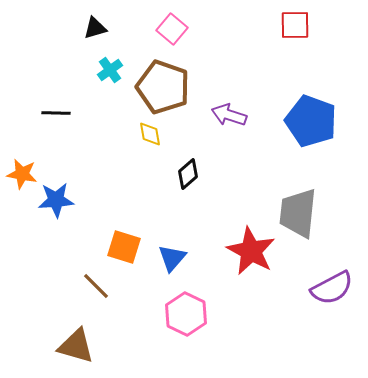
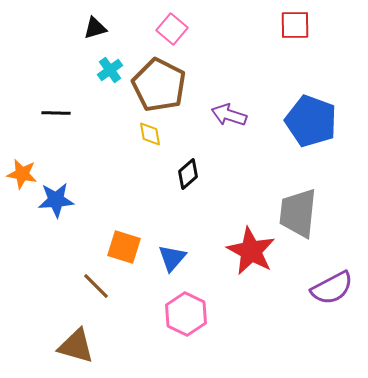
brown pentagon: moved 4 px left, 2 px up; rotated 8 degrees clockwise
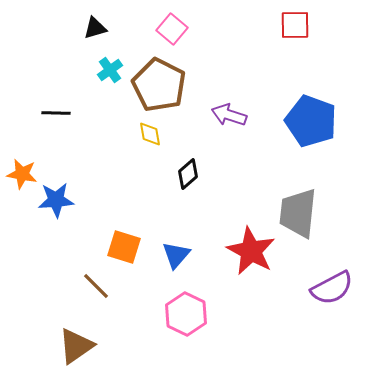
blue triangle: moved 4 px right, 3 px up
brown triangle: rotated 51 degrees counterclockwise
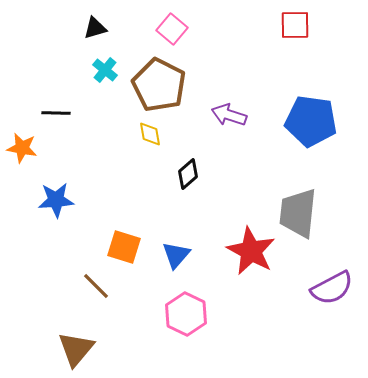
cyan cross: moved 5 px left; rotated 15 degrees counterclockwise
blue pentagon: rotated 12 degrees counterclockwise
orange star: moved 26 px up
brown triangle: moved 3 px down; rotated 15 degrees counterclockwise
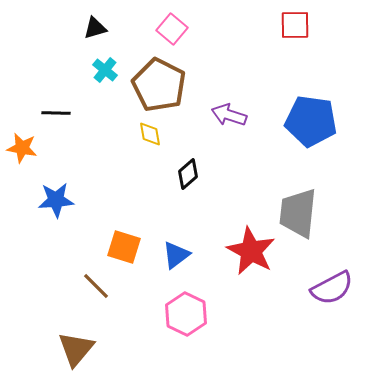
blue triangle: rotated 12 degrees clockwise
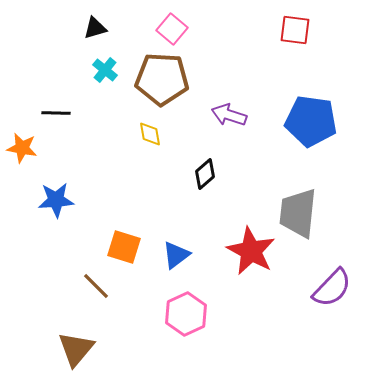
red square: moved 5 px down; rotated 8 degrees clockwise
brown pentagon: moved 3 px right, 6 px up; rotated 24 degrees counterclockwise
black diamond: moved 17 px right
purple semicircle: rotated 18 degrees counterclockwise
pink hexagon: rotated 9 degrees clockwise
